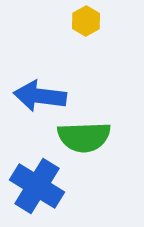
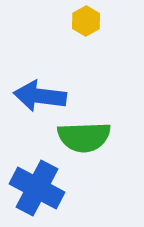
blue cross: moved 2 px down; rotated 4 degrees counterclockwise
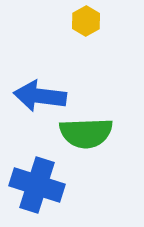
green semicircle: moved 2 px right, 4 px up
blue cross: moved 3 px up; rotated 10 degrees counterclockwise
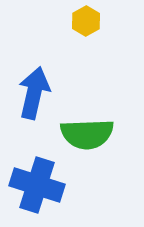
blue arrow: moved 6 px left, 3 px up; rotated 96 degrees clockwise
green semicircle: moved 1 px right, 1 px down
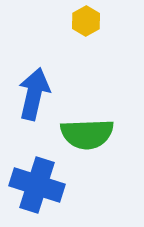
blue arrow: moved 1 px down
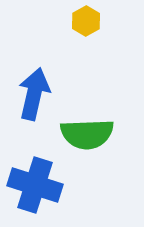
blue cross: moved 2 px left
